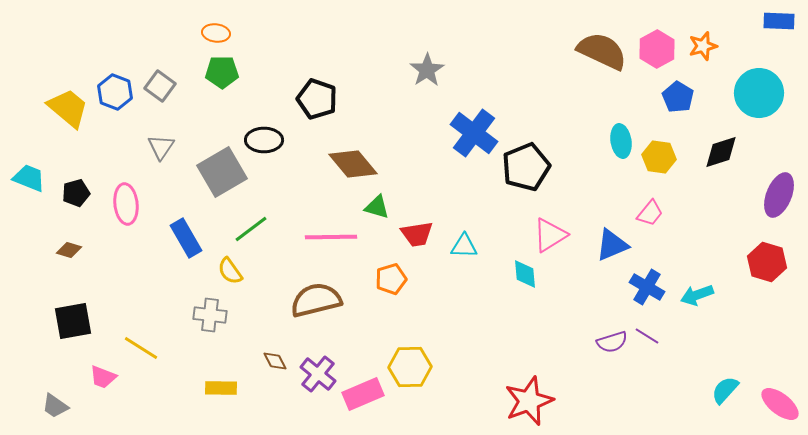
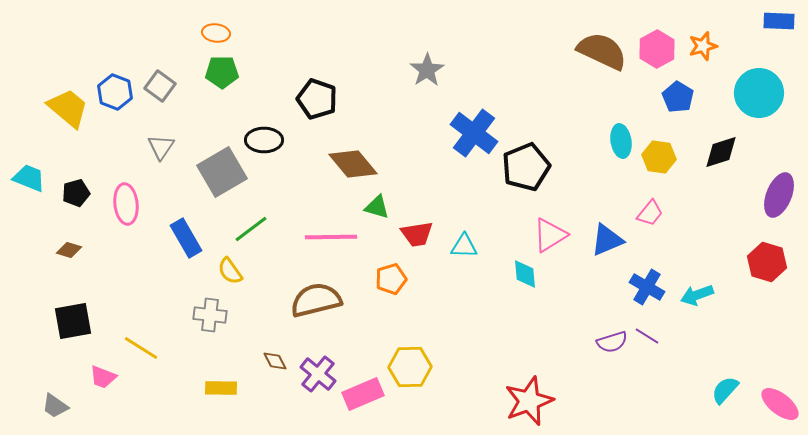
blue triangle at (612, 245): moved 5 px left, 5 px up
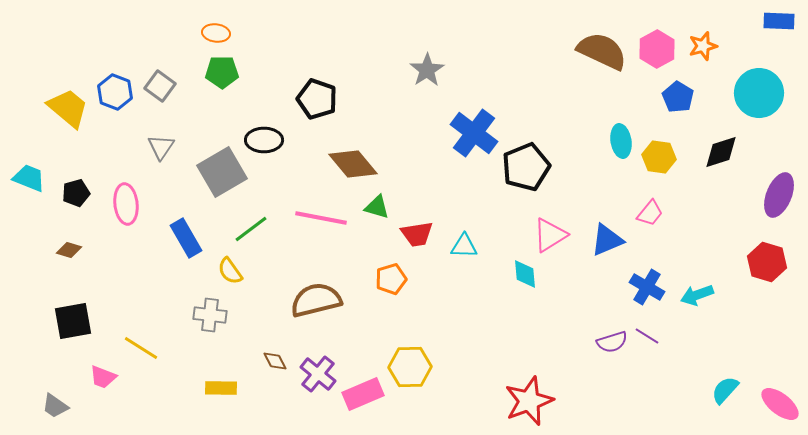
pink line at (331, 237): moved 10 px left, 19 px up; rotated 12 degrees clockwise
